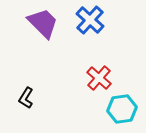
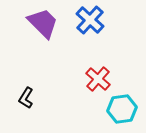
red cross: moved 1 px left, 1 px down
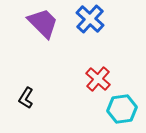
blue cross: moved 1 px up
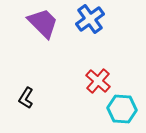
blue cross: rotated 12 degrees clockwise
red cross: moved 2 px down
cyan hexagon: rotated 12 degrees clockwise
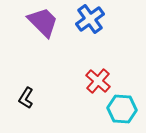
purple trapezoid: moved 1 px up
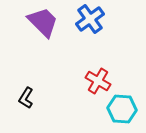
red cross: rotated 10 degrees counterclockwise
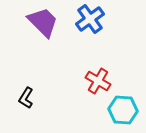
cyan hexagon: moved 1 px right, 1 px down
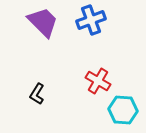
blue cross: moved 1 px right, 1 px down; rotated 16 degrees clockwise
black L-shape: moved 11 px right, 4 px up
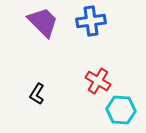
blue cross: moved 1 px down; rotated 12 degrees clockwise
cyan hexagon: moved 2 px left
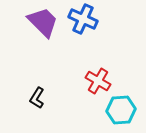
blue cross: moved 8 px left, 2 px up; rotated 32 degrees clockwise
black L-shape: moved 4 px down
cyan hexagon: rotated 8 degrees counterclockwise
